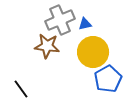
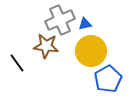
brown star: moved 1 px left
yellow circle: moved 2 px left, 1 px up
black line: moved 4 px left, 26 px up
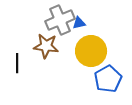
blue triangle: moved 6 px left, 1 px up
black line: rotated 36 degrees clockwise
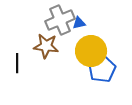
blue pentagon: moved 6 px left, 10 px up
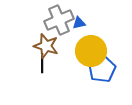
gray cross: moved 1 px left
brown star: rotated 10 degrees clockwise
black line: moved 25 px right
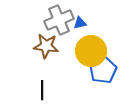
blue triangle: moved 1 px right
brown star: rotated 10 degrees counterclockwise
black line: moved 27 px down
blue pentagon: moved 1 px right, 1 px down
